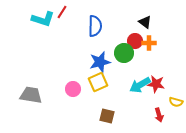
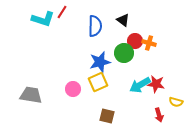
black triangle: moved 22 px left, 2 px up
orange cross: rotated 16 degrees clockwise
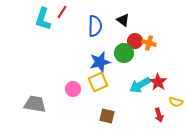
cyan L-shape: rotated 90 degrees clockwise
red star: moved 2 px right, 2 px up; rotated 24 degrees clockwise
gray trapezoid: moved 4 px right, 9 px down
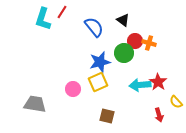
blue semicircle: moved 1 px left, 1 px down; rotated 40 degrees counterclockwise
cyan arrow: rotated 25 degrees clockwise
yellow semicircle: rotated 32 degrees clockwise
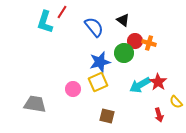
cyan L-shape: moved 2 px right, 3 px down
cyan arrow: rotated 25 degrees counterclockwise
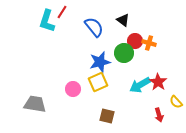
cyan L-shape: moved 2 px right, 1 px up
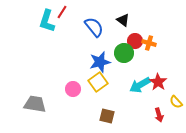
yellow square: rotated 12 degrees counterclockwise
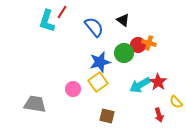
red circle: moved 3 px right, 4 px down
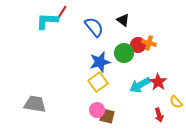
cyan L-shape: rotated 75 degrees clockwise
pink circle: moved 24 px right, 21 px down
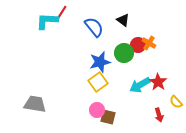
orange cross: rotated 16 degrees clockwise
brown square: moved 1 px right, 1 px down
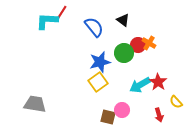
pink circle: moved 25 px right
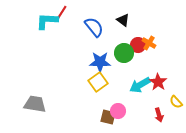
blue star: rotated 15 degrees clockwise
pink circle: moved 4 px left, 1 px down
